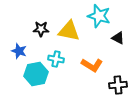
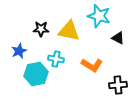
blue star: rotated 28 degrees clockwise
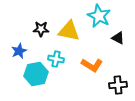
cyan star: rotated 10 degrees clockwise
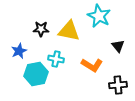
black triangle: moved 8 px down; rotated 24 degrees clockwise
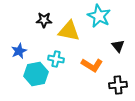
black star: moved 3 px right, 9 px up
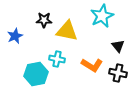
cyan star: moved 3 px right; rotated 20 degrees clockwise
yellow triangle: moved 2 px left
blue star: moved 4 px left, 15 px up
cyan cross: moved 1 px right
black cross: moved 12 px up; rotated 18 degrees clockwise
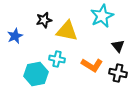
black star: rotated 14 degrees counterclockwise
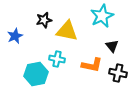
black triangle: moved 6 px left
orange L-shape: rotated 20 degrees counterclockwise
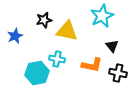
cyan hexagon: moved 1 px right, 1 px up
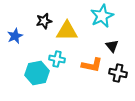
black star: moved 1 px down
yellow triangle: rotated 10 degrees counterclockwise
